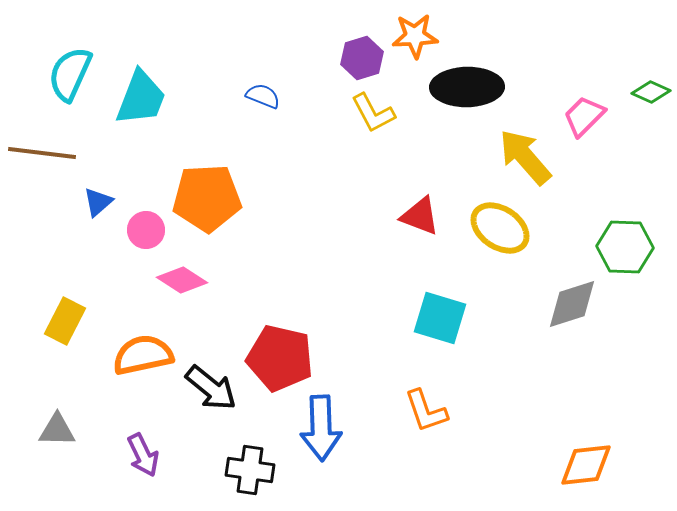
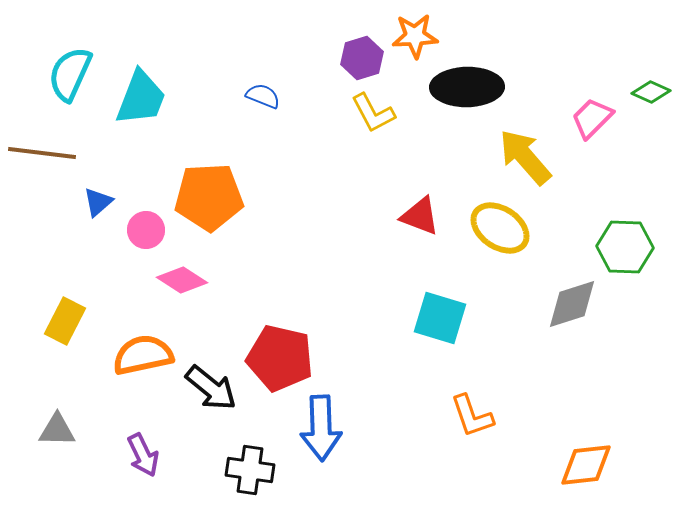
pink trapezoid: moved 8 px right, 2 px down
orange pentagon: moved 2 px right, 1 px up
orange L-shape: moved 46 px right, 5 px down
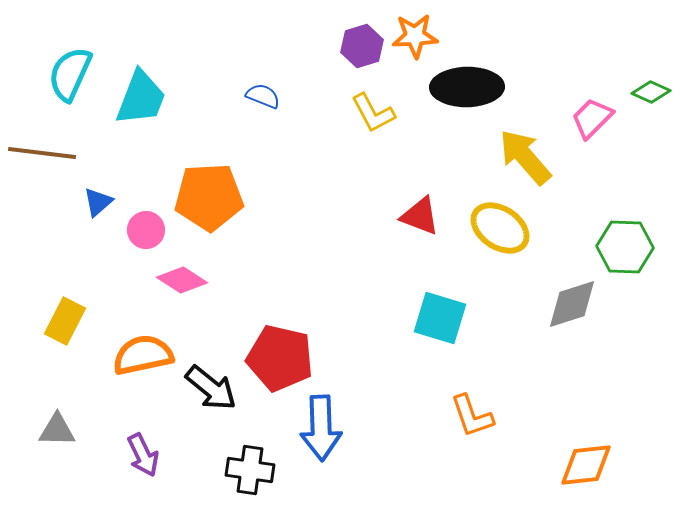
purple hexagon: moved 12 px up
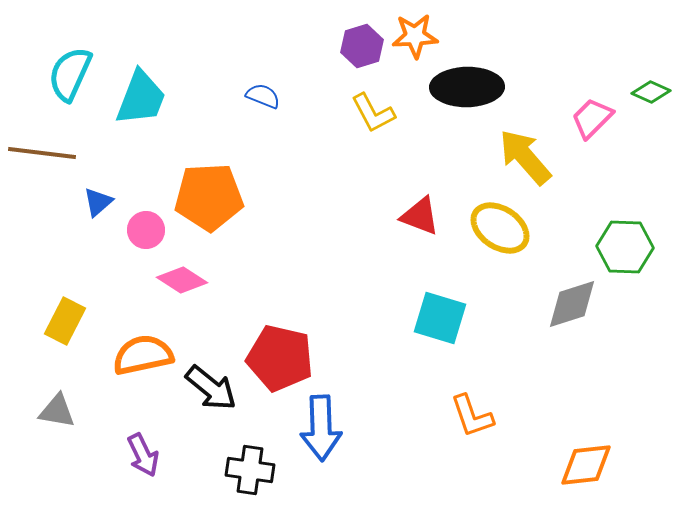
gray triangle: moved 19 px up; rotated 9 degrees clockwise
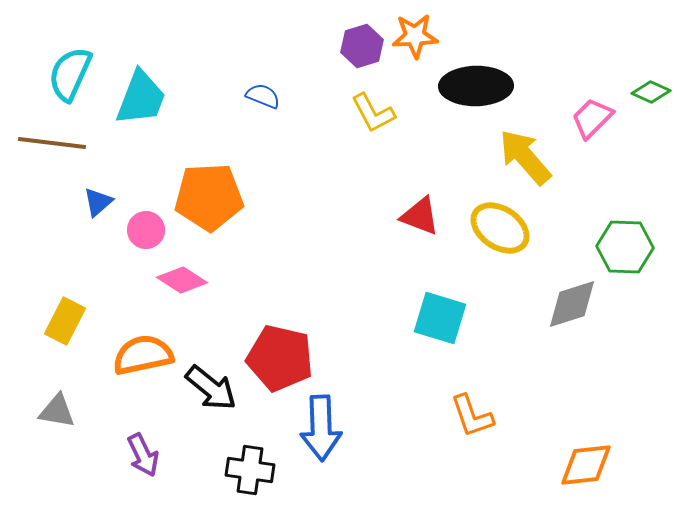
black ellipse: moved 9 px right, 1 px up
brown line: moved 10 px right, 10 px up
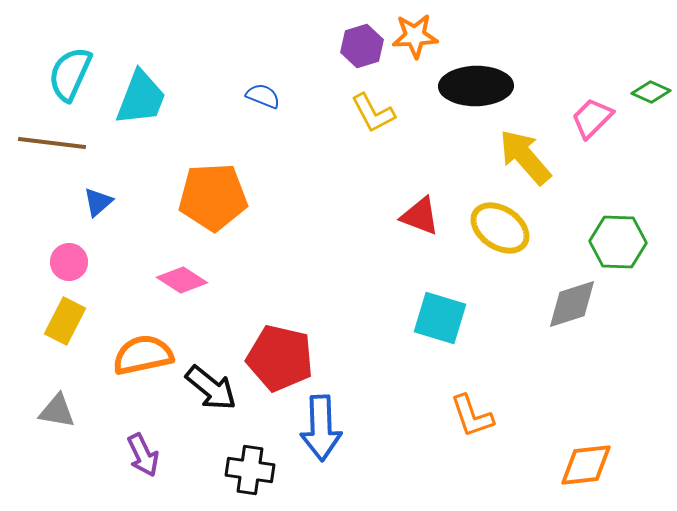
orange pentagon: moved 4 px right
pink circle: moved 77 px left, 32 px down
green hexagon: moved 7 px left, 5 px up
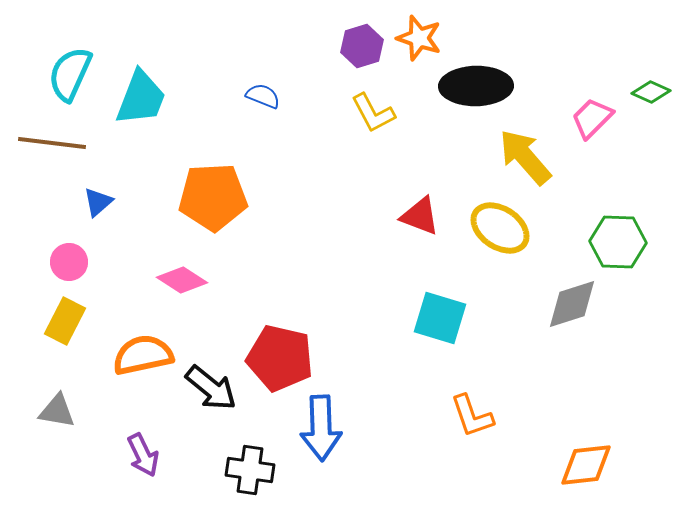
orange star: moved 4 px right, 2 px down; rotated 21 degrees clockwise
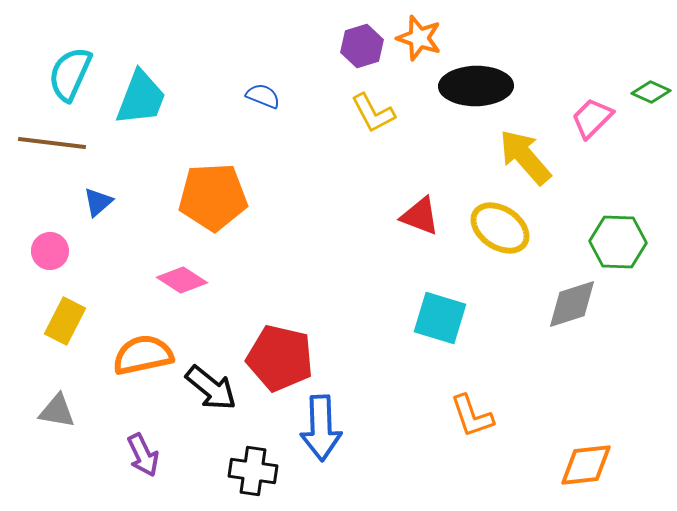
pink circle: moved 19 px left, 11 px up
black cross: moved 3 px right, 1 px down
